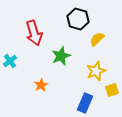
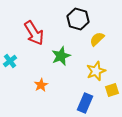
red arrow: rotated 15 degrees counterclockwise
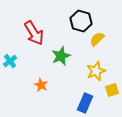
black hexagon: moved 3 px right, 2 px down
orange star: rotated 16 degrees counterclockwise
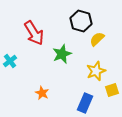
green star: moved 1 px right, 2 px up
orange star: moved 1 px right, 8 px down
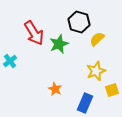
black hexagon: moved 2 px left, 1 px down
green star: moved 3 px left, 10 px up
orange star: moved 13 px right, 4 px up
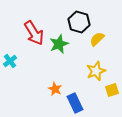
blue rectangle: moved 10 px left; rotated 48 degrees counterclockwise
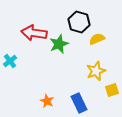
red arrow: rotated 130 degrees clockwise
yellow semicircle: rotated 21 degrees clockwise
orange star: moved 8 px left, 12 px down
blue rectangle: moved 4 px right
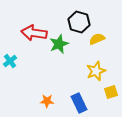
yellow square: moved 1 px left, 2 px down
orange star: rotated 24 degrees counterclockwise
